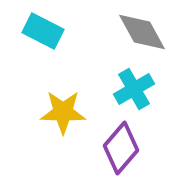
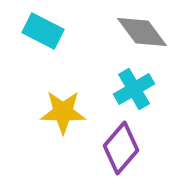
gray diamond: rotated 8 degrees counterclockwise
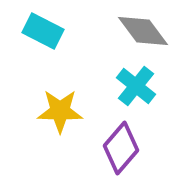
gray diamond: moved 1 px right, 1 px up
cyan cross: moved 2 px right, 3 px up; rotated 21 degrees counterclockwise
yellow star: moved 3 px left, 1 px up
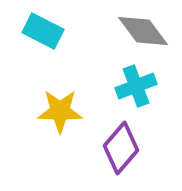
cyan cross: rotated 30 degrees clockwise
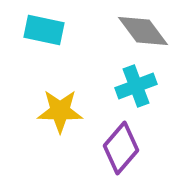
cyan rectangle: moved 1 px right, 1 px up; rotated 15 degrees counterclockwise
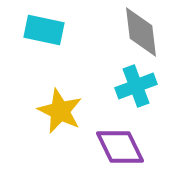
gray diamond: moved 2 px left, 1 px down; rotated 30 degrees clockwise
yellow star: rotated 24 degrees clockwise
purple diamond: moved 1 px left, 1 px up; rotated 66 degrees counterclockwise
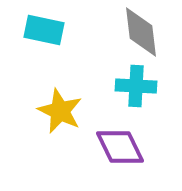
cyan cross: rotated 24 degrees clockwise
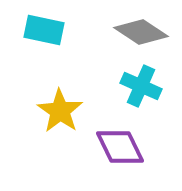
gray diamond: rotated 50 degrees counterclockwise
cyan cross: moved 5 px right; rotated 21 degrees clockwise
yellow star: rotated 9 degrees clockwise
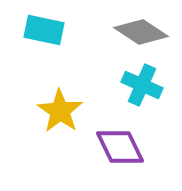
cyan cross: moved 1 px right, 1 px up
